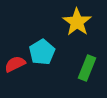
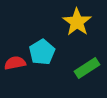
red semicircle: moved 1 px up; rotated 15 degrees clockwise
green rectangle: rotated 35 degrees clockwise
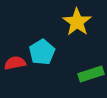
green rectangle: moved 4 px right, 6 px down; rotated 15 degrees clockwise
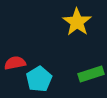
cyan pentagon: moved 3 px left, 27 px down
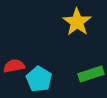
red semicircle: moved 1 px left, 3 px down
cyan pentagon: rotated 10 degrees counterclockwise
